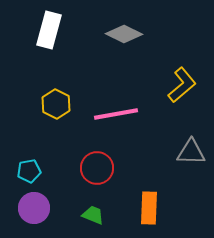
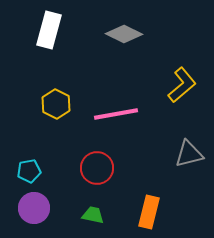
gray triangle: moved 2 px left, 2 px down; rotated 16 degrees counterclockwise
orange rectangle: moved 4 px down; rotated 12 degrees clockwise
green trapezoid: rotated 10 degrees counterclockwise
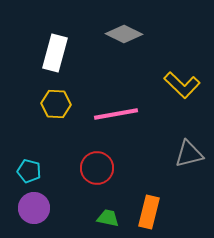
white rectangle: moved 6 px right, 23 px down
yellow L-shape: rotated 84 degrees clockwise
yellow hexagon: rotated 24 degrees counterclockwise
cyan pentagon: rotated 25 degrees clockwise
green trapezoid: moved 15 px right, 3 px down
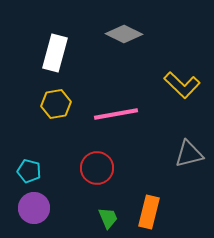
yellow hexagon: rotated 12 degrees counterclockwise
green trapezoid: rotated 55 degrees clockwise
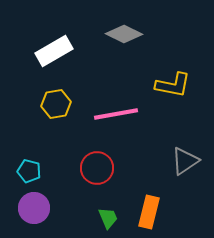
white rectangle: moved 1 px left, 2 px up; rotated 45 degrees clockwise
yellow L-shape: moved 9 px left; rotated 33 degrees counterclockwise
gray triangle: moved 4 px left, 7 px down; rotated 20 degrees counterclockwise
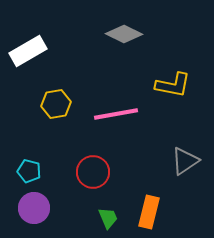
white rectangle: moved 26 px left
red circle: moved 4 px left, 4 px down
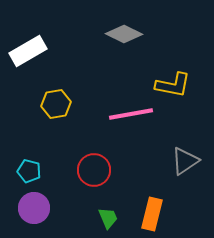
pink line: moved 15 px right
red circle: moved 1 px right, 2 px up
orange rectangle: moved 3 px right, 2 px down
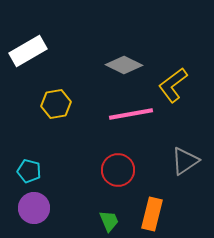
gray diamond: moved 31 px down
yellow L-shape: rotated 132 degrees clockwise
red circle: moved 24 px right
green trapezoid: moved 1 px right, 3 px down
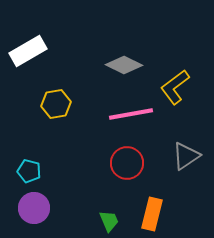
yellow L-shape: moved 2 px right, 2 px down
gray triangle: moved 1 px right, 5 px up
red circle: moved 9 px right, 7 px up
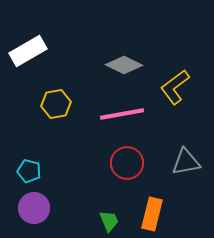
pink line: moved 9 px left
gray triangle: moved 6 px down; rotated 24 degrees clockwise
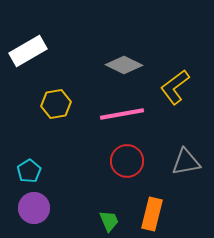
red circle: moved 2 px up
cyan pentagon: rotated 25 degrees clockwise
